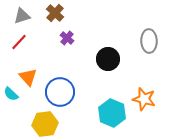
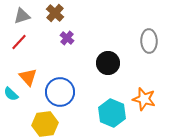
black circle: moved 4 px down
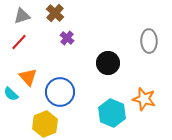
yellow hexagon: rotated 15 degrees counterclockwise
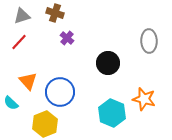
brown cross: rotated 24 degrees counterclockwise
orange triangle: moved 4 px down
cyan semicircle: moved 9 px down
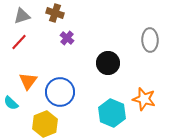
gray ellipse: moved 1 px right, 1 px up
orange triangle: rotated 18 degrees clockwise
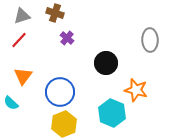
red line: moved 2 px up
black circle: moved 2 px left
orange triangle: moved 5 px left, 5 px up
orange star: moved 8 px left, 9 px up
yellow hexagon: moved 19 px right
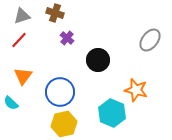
gray ellipse: rotated 40 degrees clockwise
black circle: moved 8 px left, 3 px up
yellow hexagon: rotated 10 degrees clockwise
